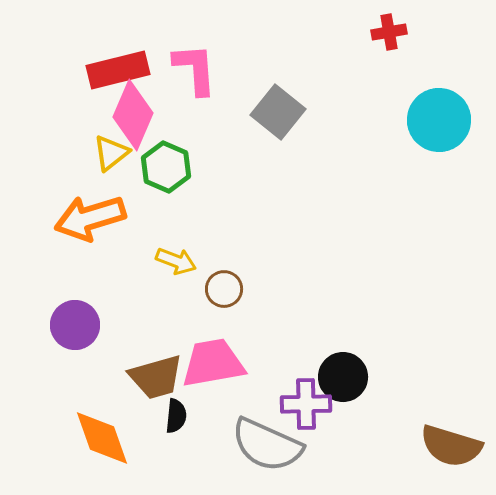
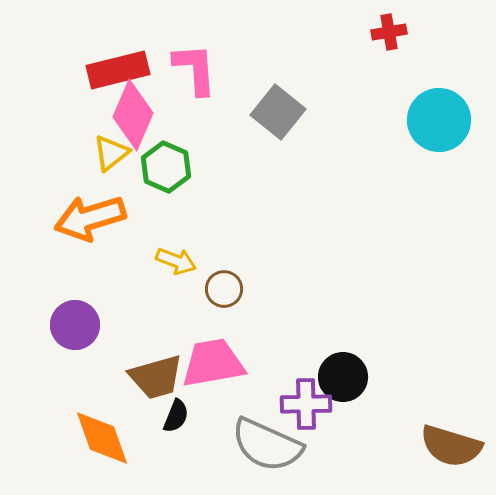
black semicircle: rotated 16 degrees clockwise
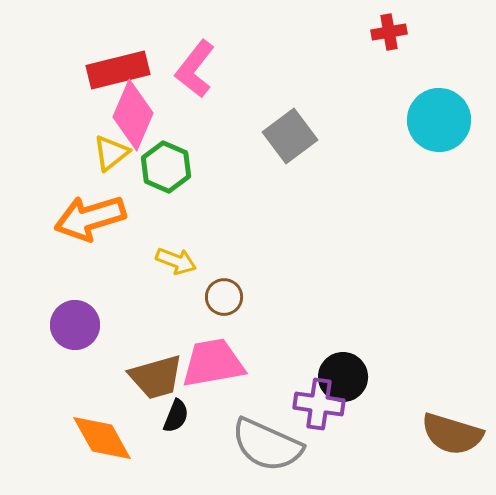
pink L-shape: rotated 138 degrees counterclockwise
gray square: moved 12 px right, 24 px down; rotated 14 degrees clockwise
brown circle: moved 8 px down
purple cross: moved 13 px right; rotated 9 degrees clockwise
orange diamond: rotated 10 degrees counterclockwise
brown semicircle: moved 1 px right, 12 px up
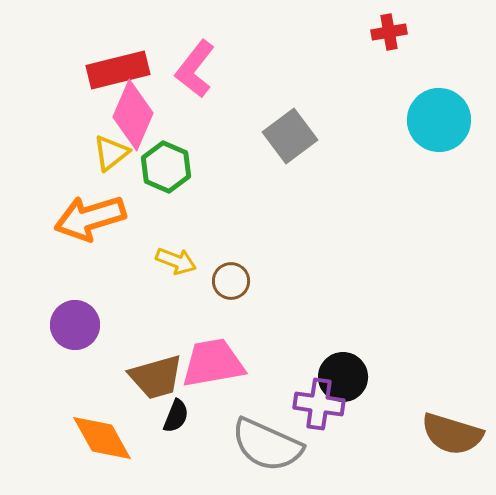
brown circle: moved 7 px right, 16 px up
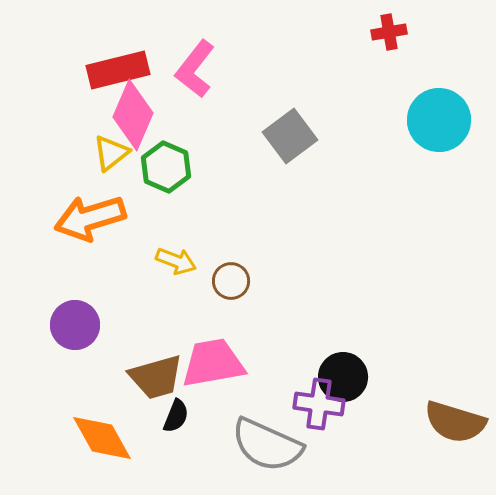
brown semicircle: moved 3 px right, 12 px up
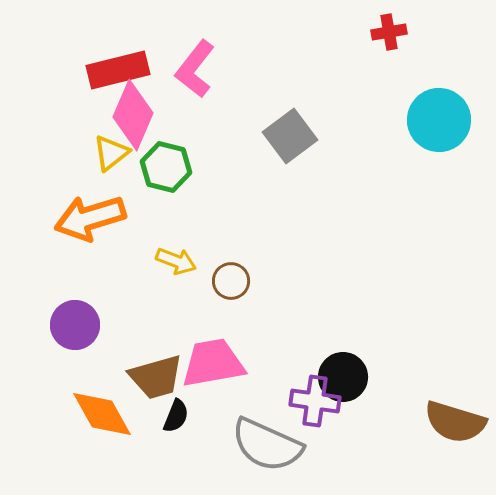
green hexagon: rotated 9 degrees counterclockwise
purple cross: moved 4 px left, 3 px up
orange diamond: moved 24 px up
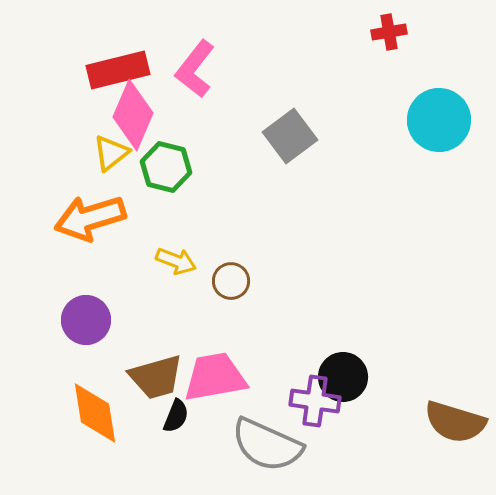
purple circle: moved 11 px right, 5 px up
pink trapezoid: moved 2 px right, 14 px down
orange diamond: moved 7 px left, 1 px up; rotated 20 degrees clockwise
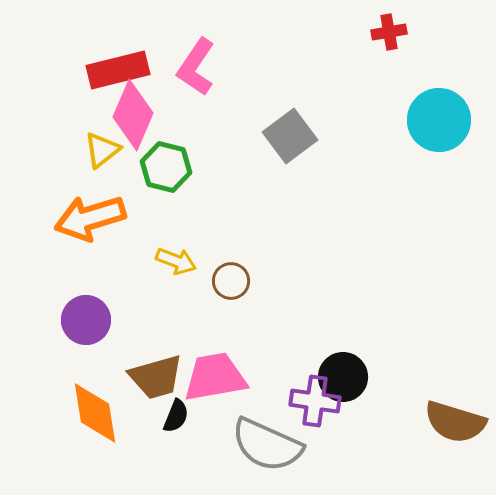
pink L-shape: moved 1 px right, 2 px up; rotated 4 degrees counterclockwise
yellow triangle: moved 9 px left, 3 px up
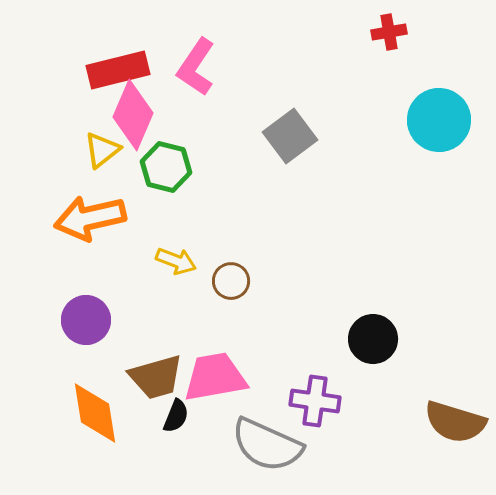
orange arrow: rotated 4 degrees clockwise
black circle: moved 30 px right, 38 px up
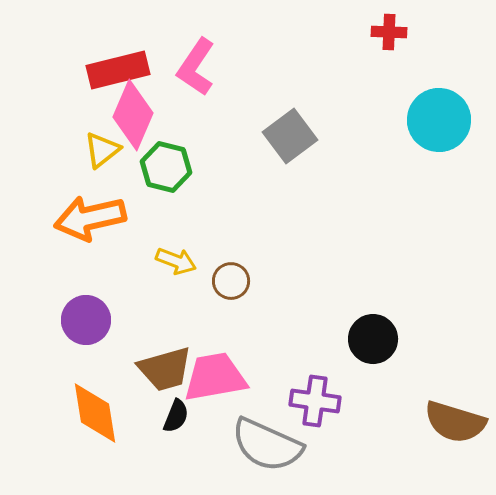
red cross: rotated 12 degrees clockwise
brown trapezoid: moved 9 px right, 8 px up
